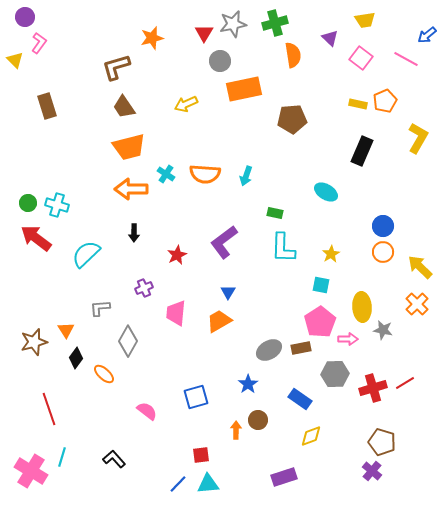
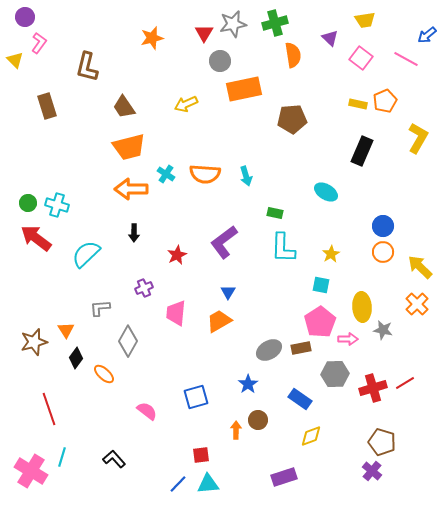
brown L-shape at (116, 67): moved 29 px left; rotated 60 degrees counterclockwise
cyan arrow at (246, 176): rotated 36 degrees counterclockwise
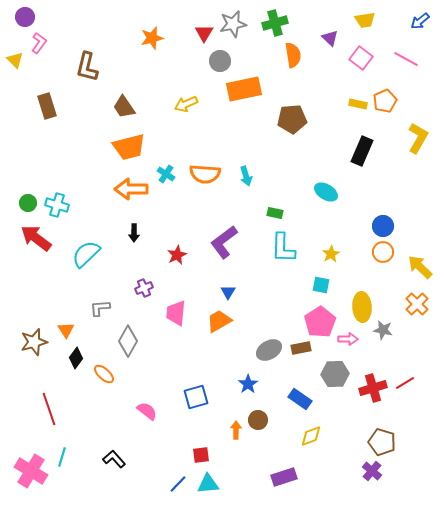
blue arrow at (427, 35): moved 7 px left, 14 px up
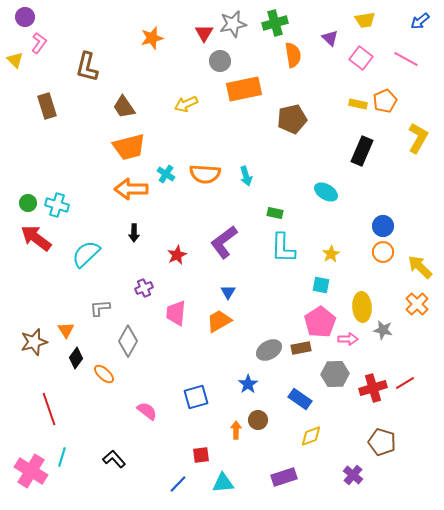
brown pentagon at (292, 119): rotated 8 degrees counterclockwise
purple cross at (372, 471): moved 19 px left, 4 px down
cyan triangle at (208, 484): moved 15 px right, 1 px up
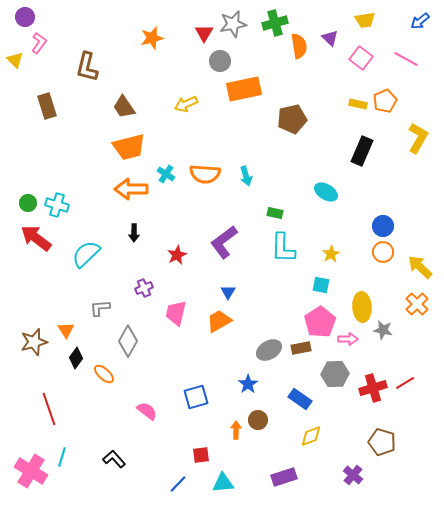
orange semicircle at (293, 55): moved 6 px right, 9 px up
pink trapezoid at (176, 313): rotated 8 degrees clockwise
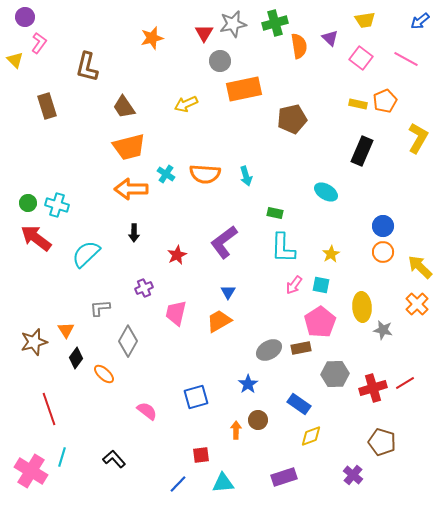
pink arrow at (348, 339): moved 54 px left, 54 px up; rotated 126 degrees clockwise
blue rectangle at (300, 399): moved 1 px left, 5 px down
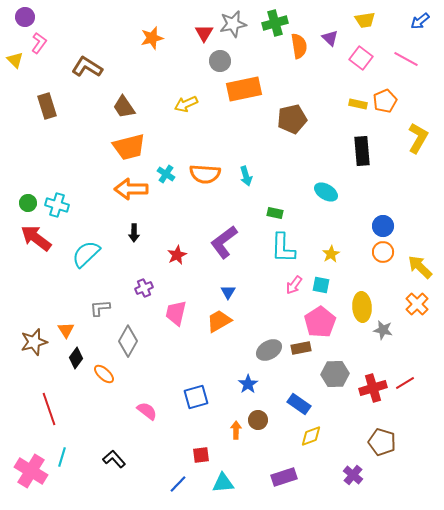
brown L-shape at (87, 67): rotated 108 degrees clockwise
black rectangle at (362, 151): rotated 28 degrees counterclockwise
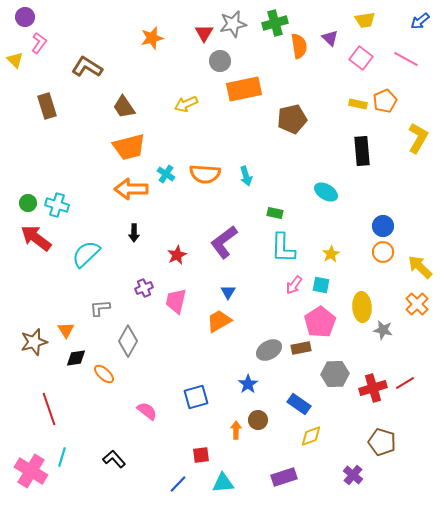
pink trapezoid at (176, 313): moved 12 px up
black diamond at (76, 358): rotated 45 degrees clockwise
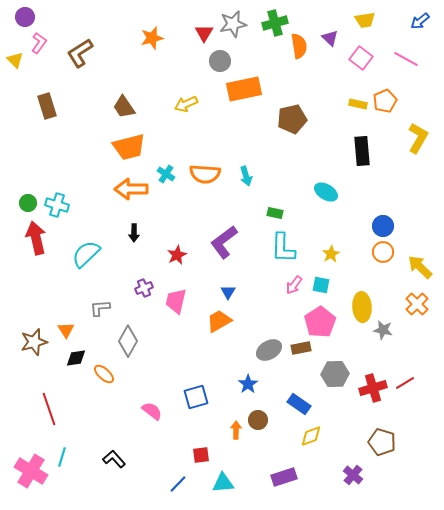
brown L-shape at (87, 67): moved 7 px left, 14 px up; rotated 64 degrees counterclockwise
red arrow at (36, 238): rotated 40 degrees clockwise
pink semicircle at (147, 411): moved 5 px right
